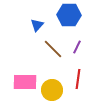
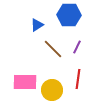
blue triangle: rotated 16 degrees clockwise
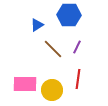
pink rectangle: moved 2 px down
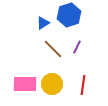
blue hexagon: rotated 20 degrees counterclockwise
blue triangle: moved 6 px right, 2 px up
red line: moved 5 px right, 6 px down
yellow circle: moved 6 px up
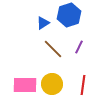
purple line: moved 2 px right
pink rectangle: moved 1 px down
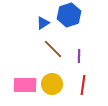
purple line: moved 9 px down; rotated 24 degrees counterclockwise
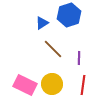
blue triangle: moved 1 px left
purple line: moved 2 px down
pink rectangle: rotated 25 degrees clockwise
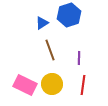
brown line: moved 3 px left, 1 px down; rotated 25 degrees clockwise
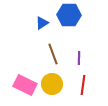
blue hexagon: rotated 20 degrees clockwise
brown line: moved 3 px right, 4 px down
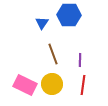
blue triangle: rotated 24 degrees counterclockwise
purple line: moved 1 px right, 2 px down
